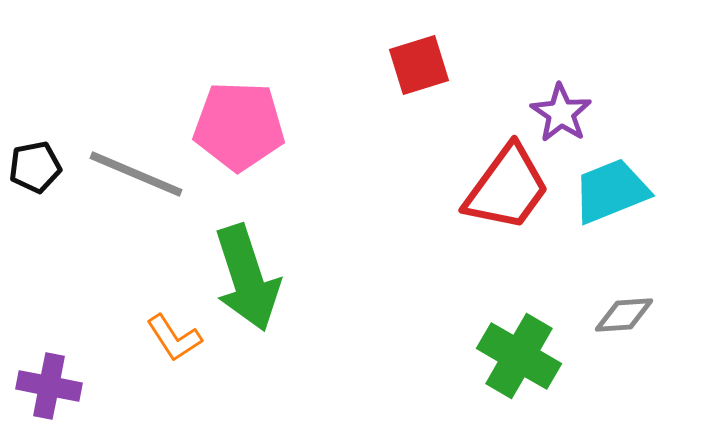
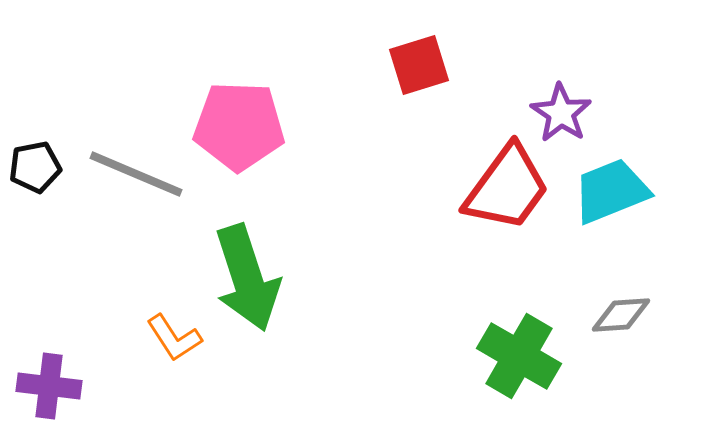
gray diamond: moved 3 px left
purple cross: rotated 4 degrees counterclockwise
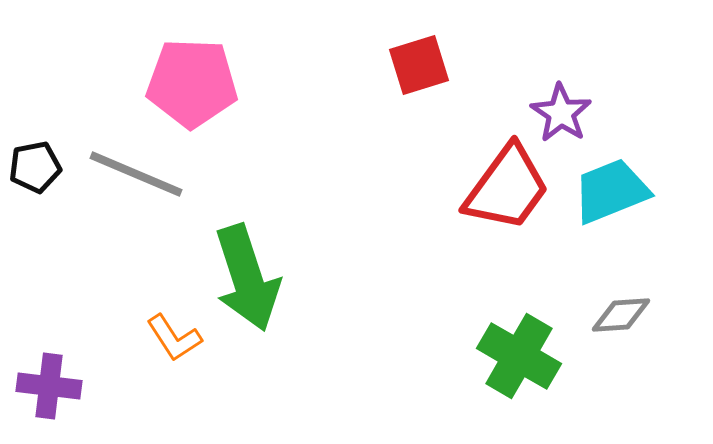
pink pentagon: moved 47 px left, 43 px up
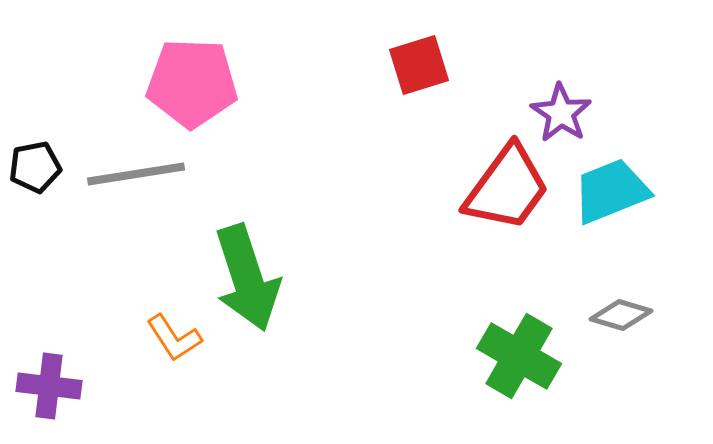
gray line: rotated 32 degrees counterclockwise
gray diamond: rotated 20 degrees clockwise
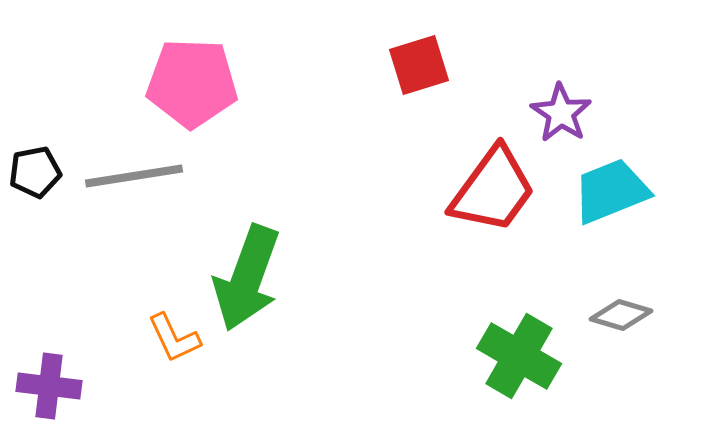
black pentagon: moved 5 px down
gray line: moved 2 px left, 2 px down
red trapezoid: moved 14 px left, 2 px down
green arrow: rotated 38 degrees clockwise
orange L-shape: rotated 8 degrees clockwise
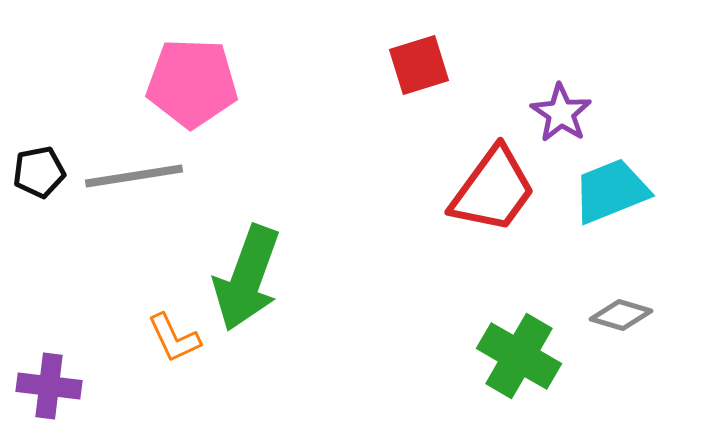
black pentagon: moved 4 px right
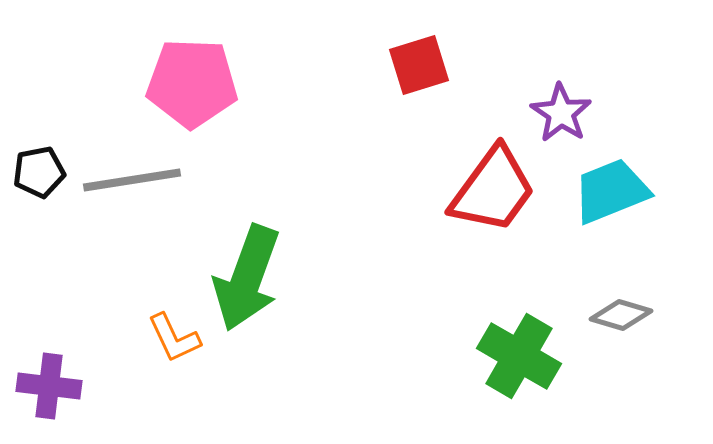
gray line: moved 2 px left, 4 px down
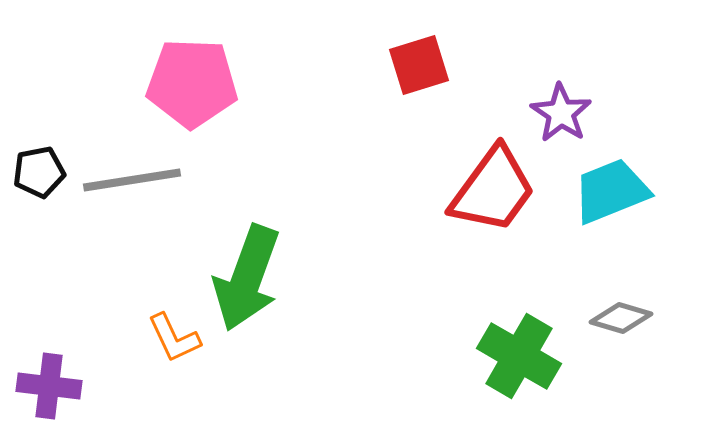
gray diamond: moved 3 px down
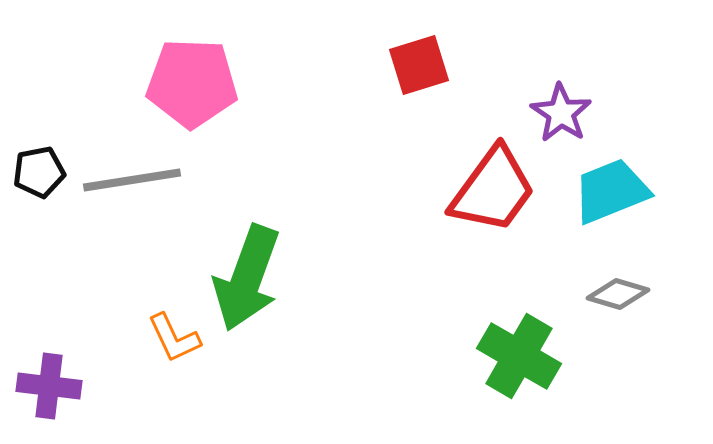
gray diamond: moved 3 px left, 24 px up
